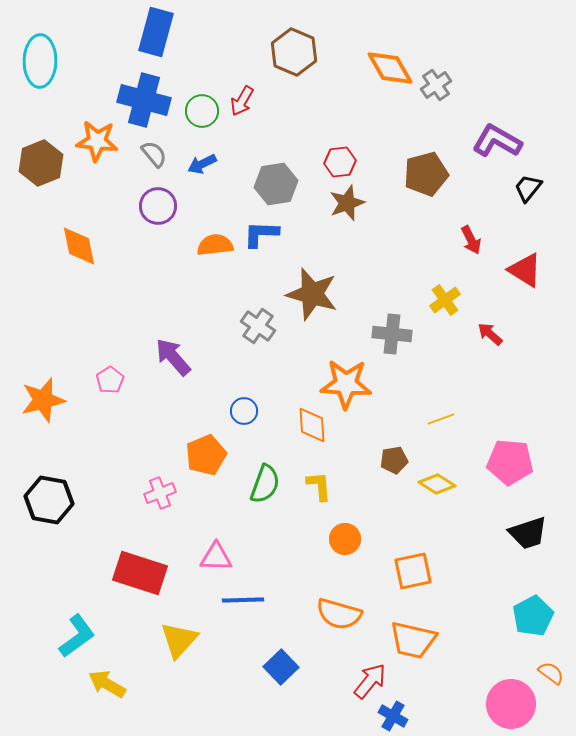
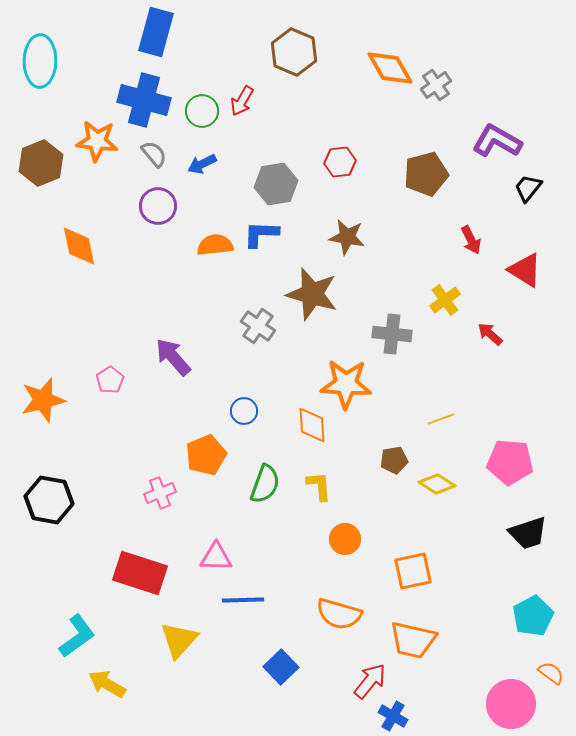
brown star at (347, 203): moved 34 px down; rotated 30 degrees clockwise
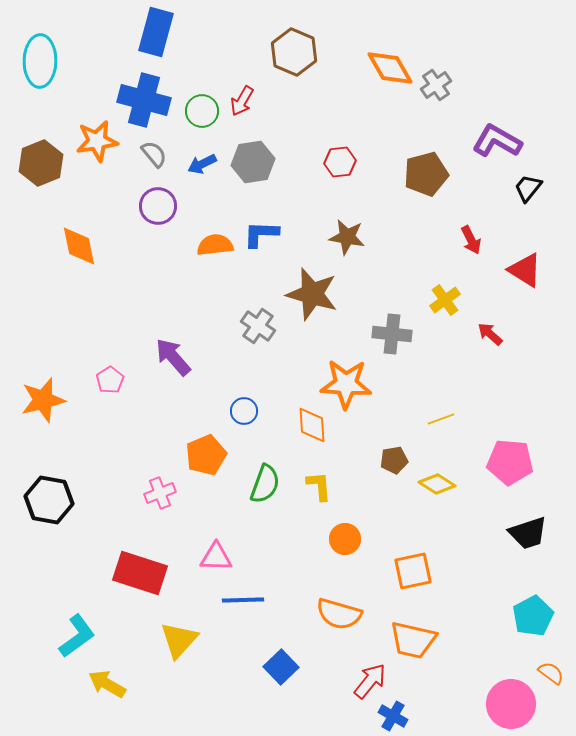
orange star at (97, 141): rotated 15 degrees counterclockwise
gray hexagon at (276, 184): moved 23 px left, 22 px up
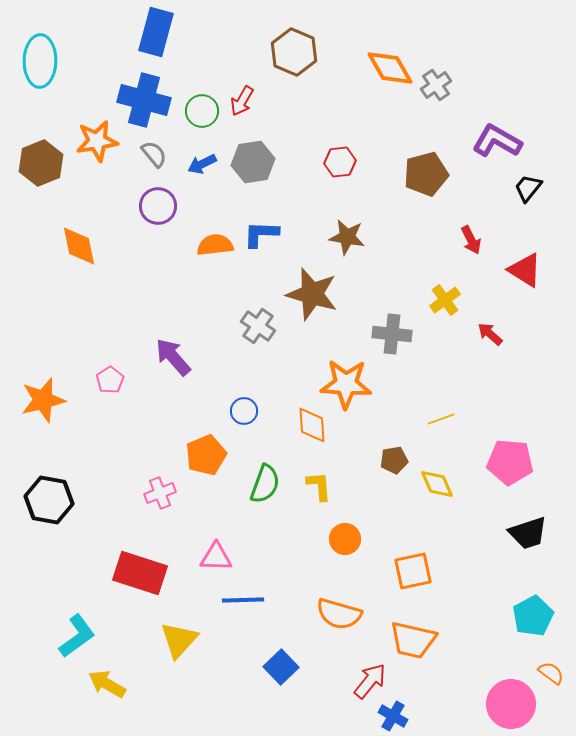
yellow diamond at (437, 484): rotated 33 degrees clockwise
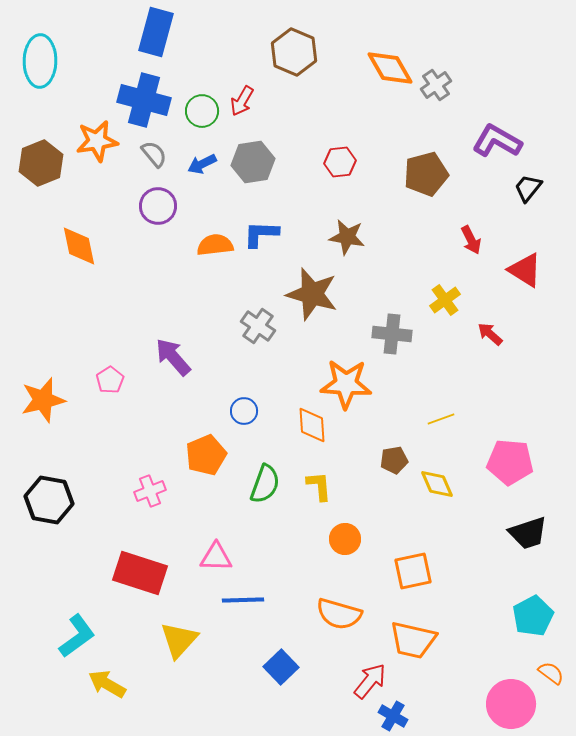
pink cross at (160, 493): moved 10 px left, 2 px up
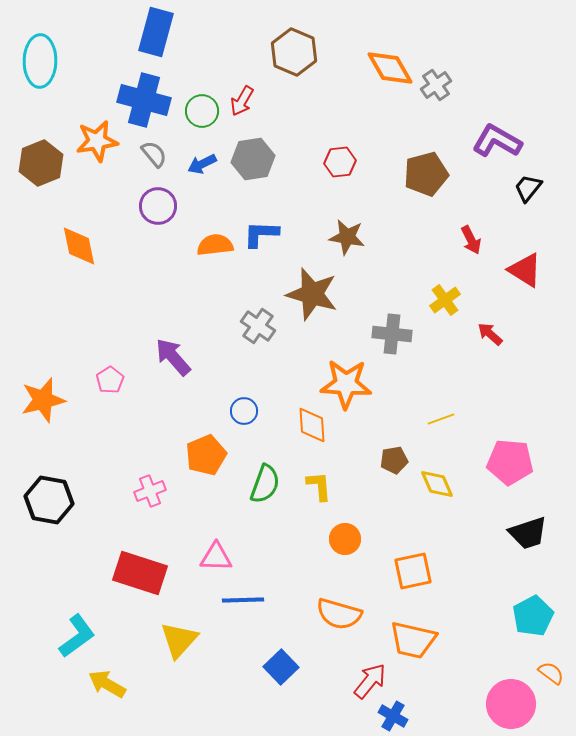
gray hexagon at (253, 162): moved 3 px up
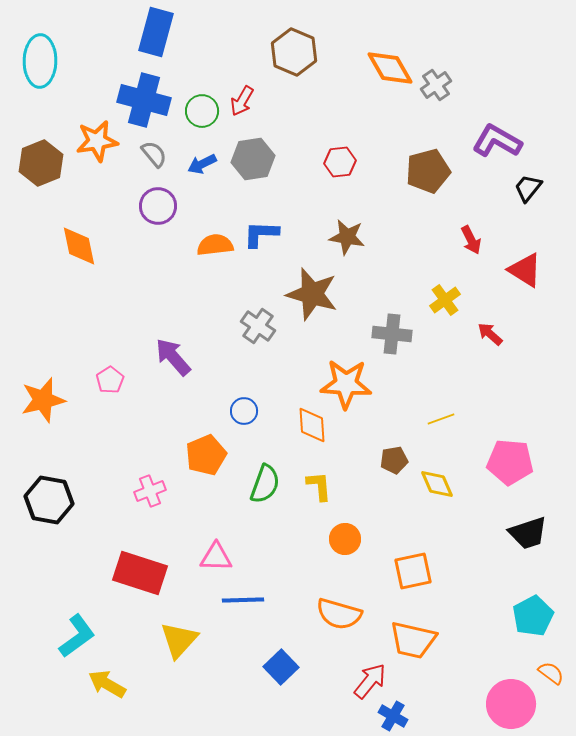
brown pentagon at (426, 174): moved 2 px right, 3 px up
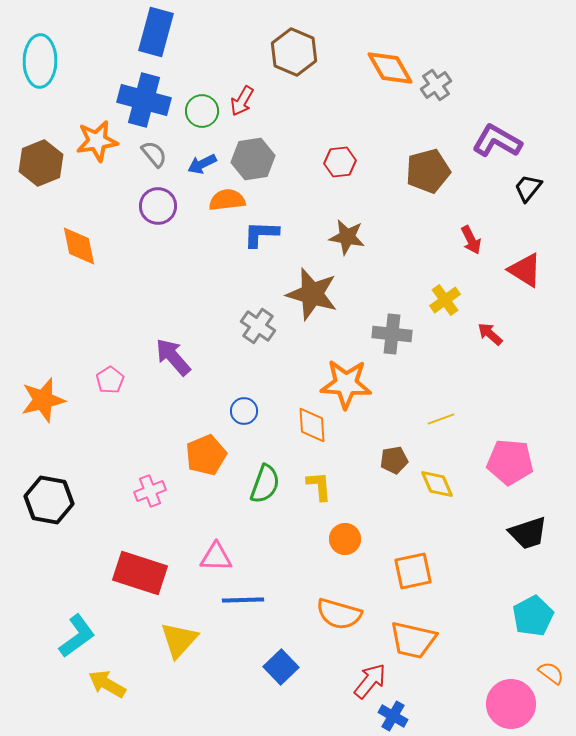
orange semicircle at (215, 245): moved 12 px right, 45 px up
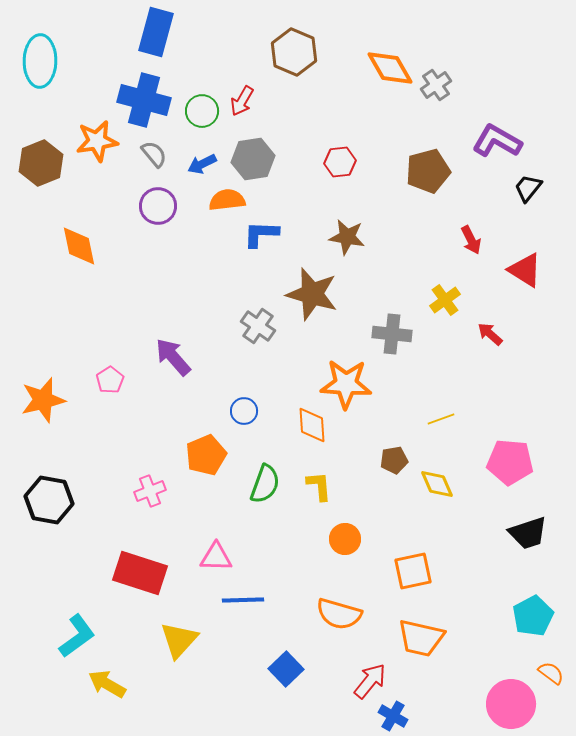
orange trapezoid at (413, 640): moved 8 px right, 2 px up
blue square at (281, 667): moved 5 px right, 2 px down
